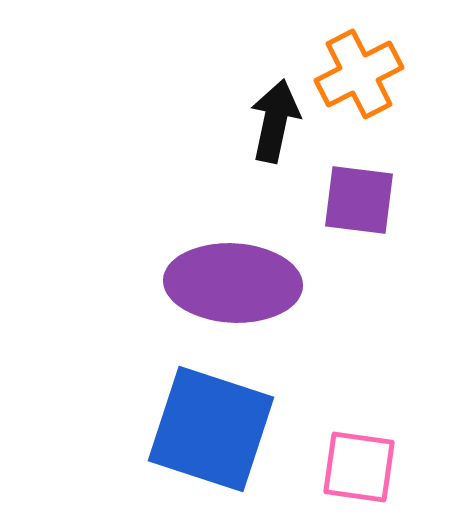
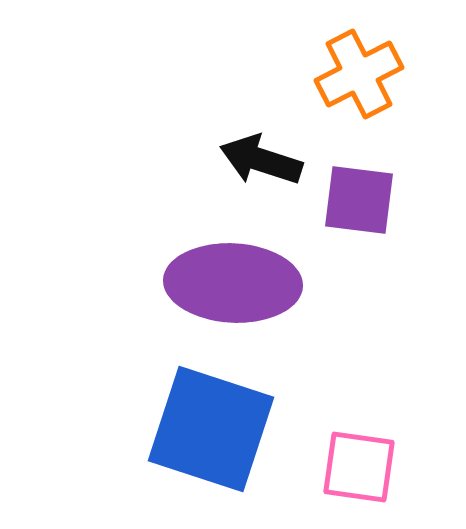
black arrow: moved 14 px left, 39 px down; rotated 84 degrees counterclockwise
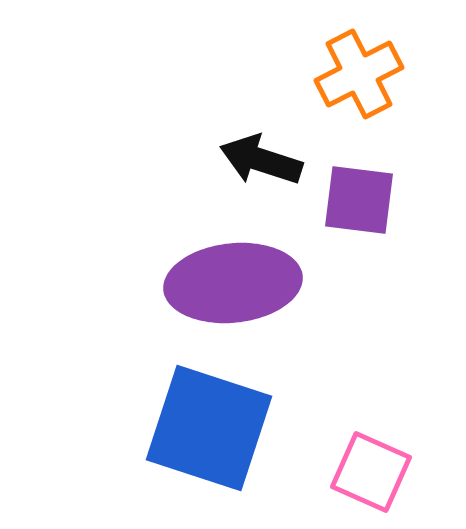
purple ellipse: rotated 9 degrees counterclockwise
blue square: moved 2 px left, 1 px up
pink square: moved 12 px right, 5 px down; rotated 16 degrees clockwise
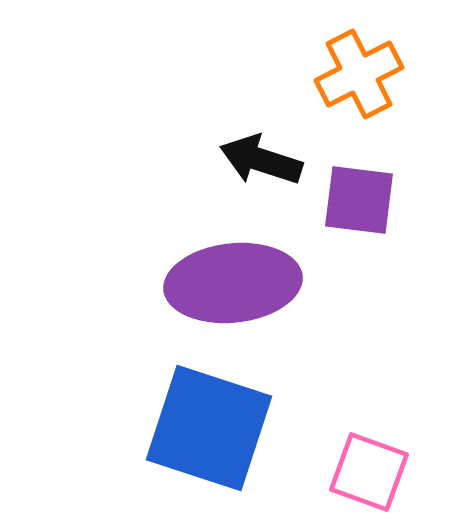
pink square: moved 2 px left; rotated 4 degrees counterclockwise
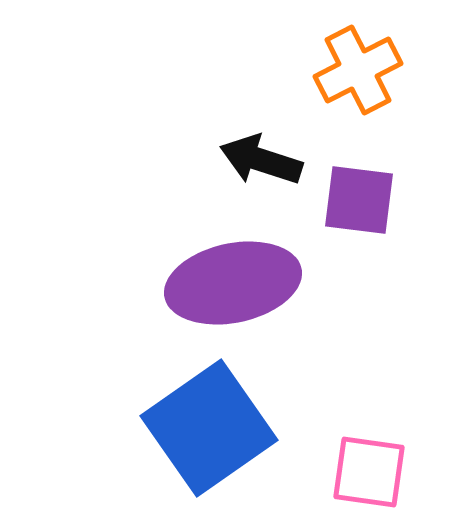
orange cross: moved 1 px left, 4 px up
purple ellipse: rotated 6 degrees counterclockwise
blue square: rotated 37 degrees clockwise
pink square: rotated 12 degrees counterclockwise
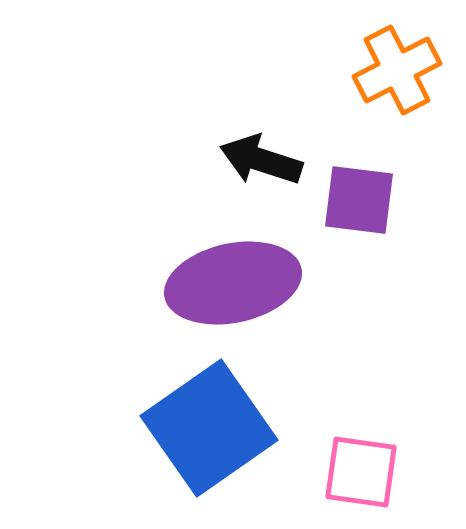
orange cross: moved 39 px right
pink square: moved 8 px left
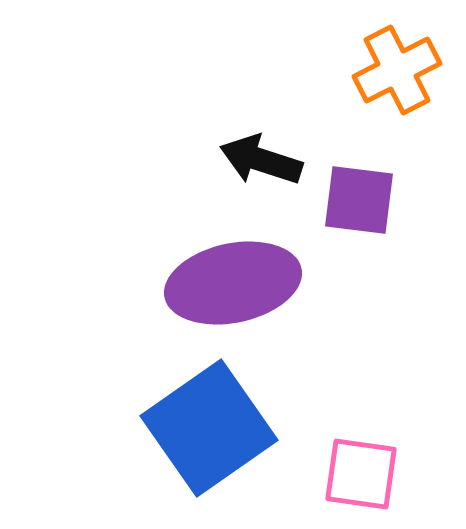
pink square: moved 2 px down
